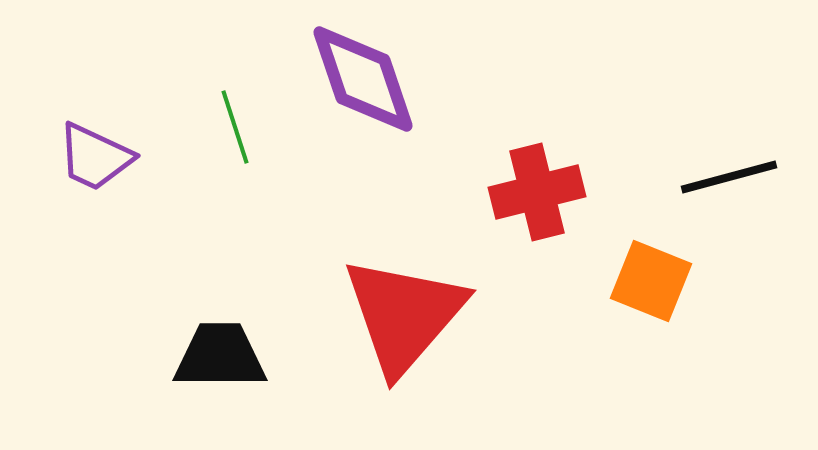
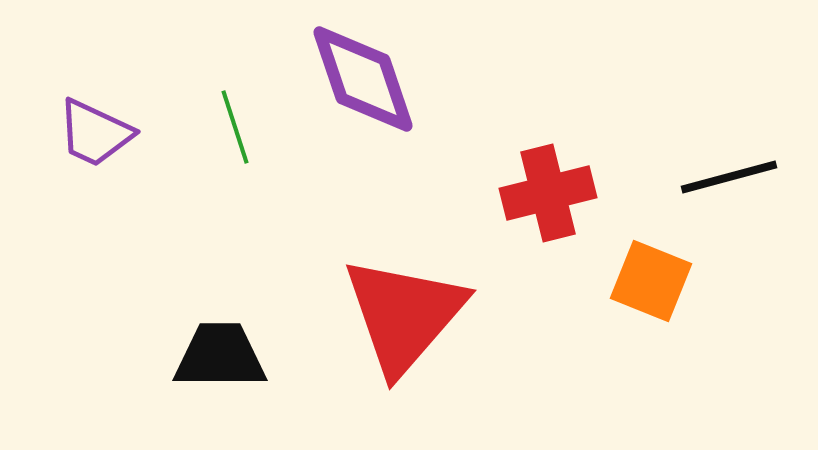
purple trapezoid: moved 24 px up
red cross: moved 11 px right, 1 px down
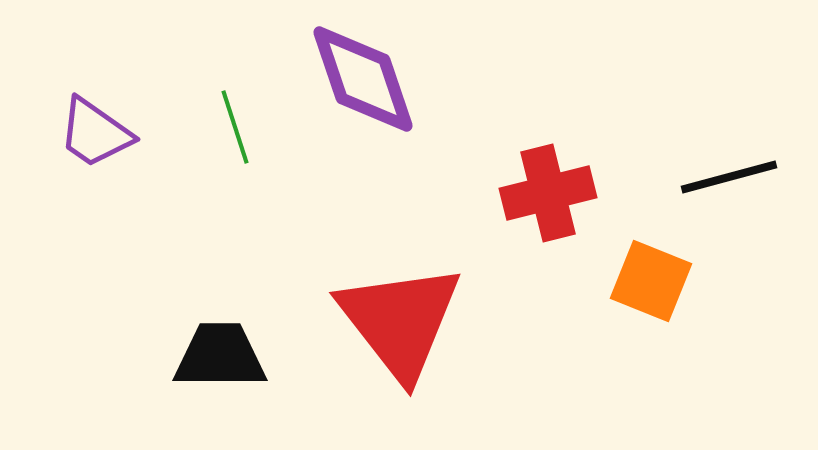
purple trapezoid: rotated 10 degrees clockwise
red triangle: moved 4 px left, 6 px down; rotated 19 degrees counterclockwise
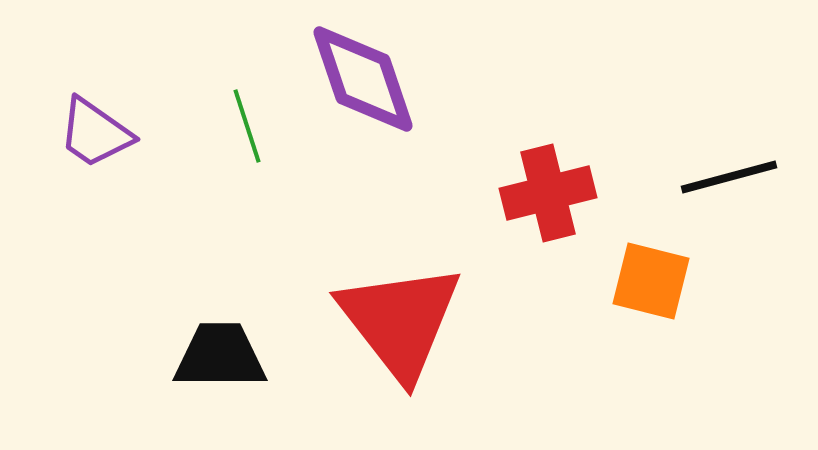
green line: moved 12 px right, 1 px up
orange square: rotated 8 degrees counterclockwise
